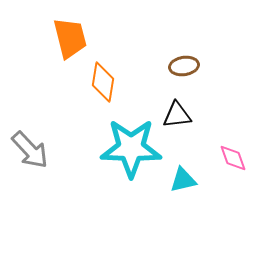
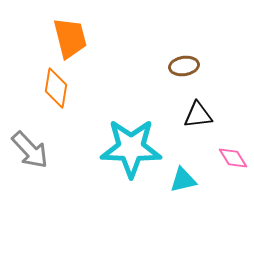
orange diamond: moved 47 px left, 6 px down
black triangle: moved 21 px right
pink diamond: rotated 12 degrees counterclockwise
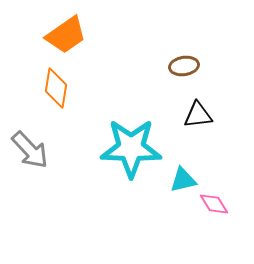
orange trapezoid: moved 4 px left, 3 px up; rotated 69 degrees clockwise
pink diamond: moved 19 px left, 46 px down
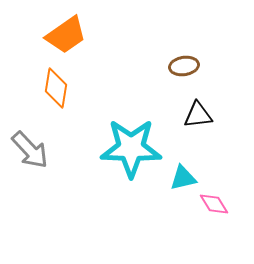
cyan triangle: moved 2 px up
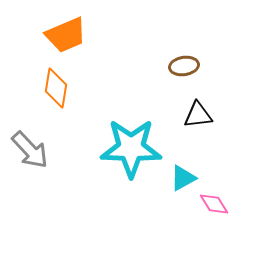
orange trapezoid: rotated 12 degrees clockwise
cyan triangle: rotated 16 degrees counterclockwise
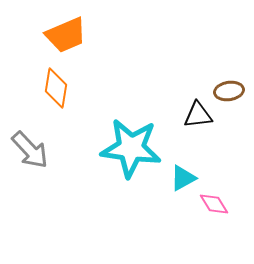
brown ellipse: moved 45 px right, 25 px down
cyan star: rotated 6 degrees clockwise
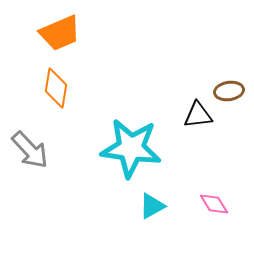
orange trapezoid: moved 6 px left, 2 px up
cyan triangle: moved 31 px left, 28 px down
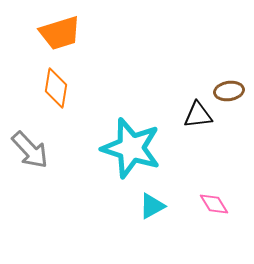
orange trapezoid: rotated 6 degrees clockwise
cyan star: rotated 10 degrees clockwise
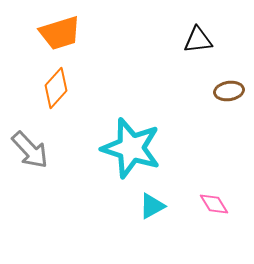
orange diamond: rotated 33 degrees clockwise
black triangle: moved 75 px up
